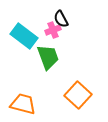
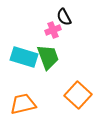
black semicircle: moved 3 px right, 2 px up
cyan rectangle: moved 21 px down; rotated 20 degrees counterclockwise
orange trapezoid: rotated 28 degrees counterclockwise
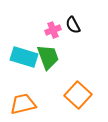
black semicircle: moved 9 px right, 8 px down
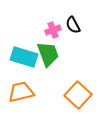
green trapezoid: moved 3 px up
orange trapezoid: moved 2 px left, 12 px up
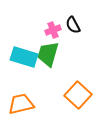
green trapezoid: rotated 144 degrees counterclockwise
orange trapezoid: moved 12 px down
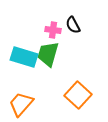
pink cross: rotated 28 degrees clockwise
orange trapezoid: rotated 36 degrees counterclockwise
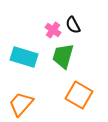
pink cross: rotated 28 degrees clockwise
green trapezoid: moved 15 px right, 2 px down
orange square: moved 1 px right; rotated 12 degrees counterclockwise
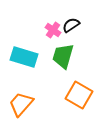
black semicircle: moved 2 px left; rotated 84 degrees clockwise
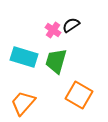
green trapezoid: moved 7 px left, 5 px down
orange trapezoid: moved 2 px right, 1 px up
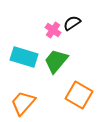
black semicircle: moved 1 px right, 2 px up
green trapezoid: rotated 24 degrees clockwise
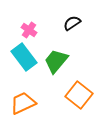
pink cross: moved 24 px left
cyan rectangle: rotated 36 degrees clockwise
orange square: rotated 8 degrees clockwise
orange trapezoid: rotated 24 degrees clockwise
